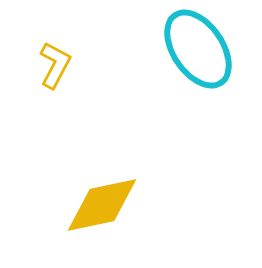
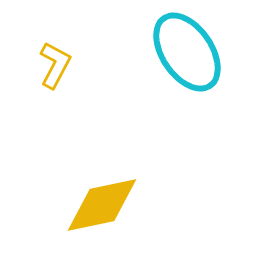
cyan ellipse: moved 11 px left, 3 px down
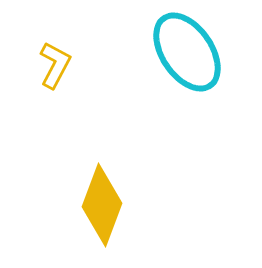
yellow diamond: rotated 58 degrees counterclockwise
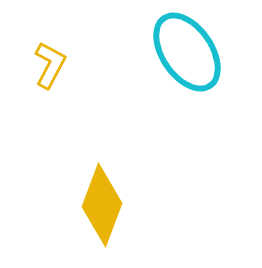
yellow L-shape: moved 5 px left
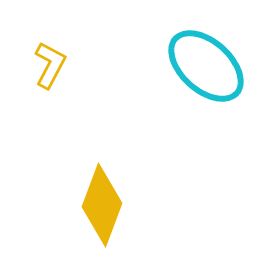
cyan ellipse: moved 19 px right, 14 px down; rotated 14 degrees counterclockwise
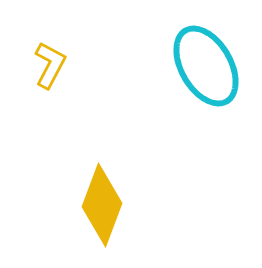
cyan ellipse: rotated 18 degrees clockwise
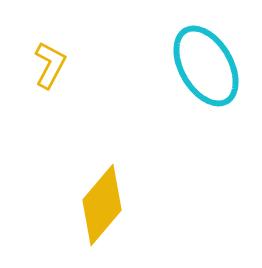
yellow diamond: rotated 20 degrees clockwise
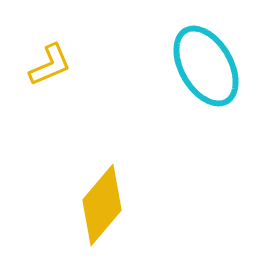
yellow L-shape: rotated 39 degrees clockwise
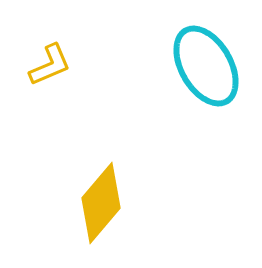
yellow diamond: moved 1 px left, 2 px up
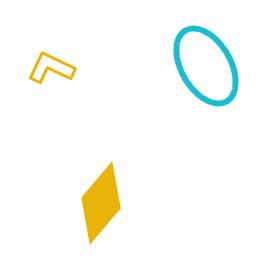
yellow L-shape: moved 1 px right, 3 px down; rotated 132 degrees counterclockwise
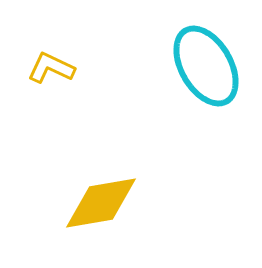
yellow diamond: rotated 40 degrees clockwise
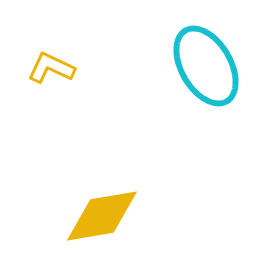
yellow diamond: moved 1 px right, 13 px down
